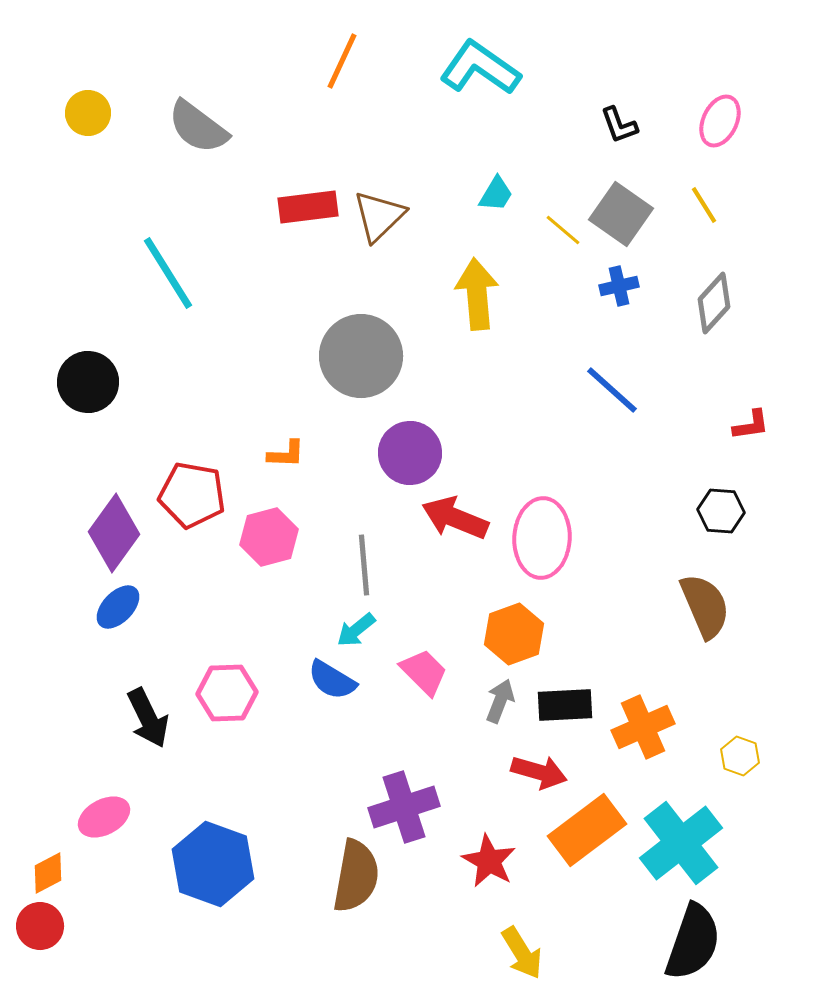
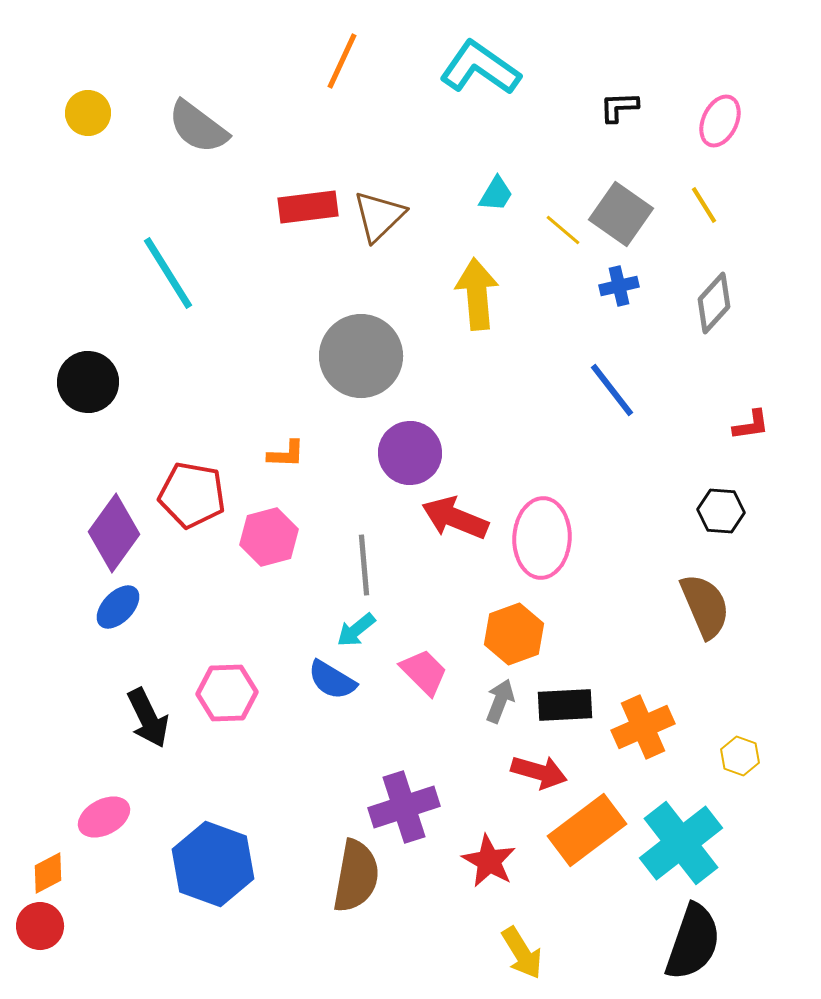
black L-shape at (619, 125): moved 18 px up; rotated 108 degrees clockwise
blue line at (612, 390): rotated 10 degrees clockwise
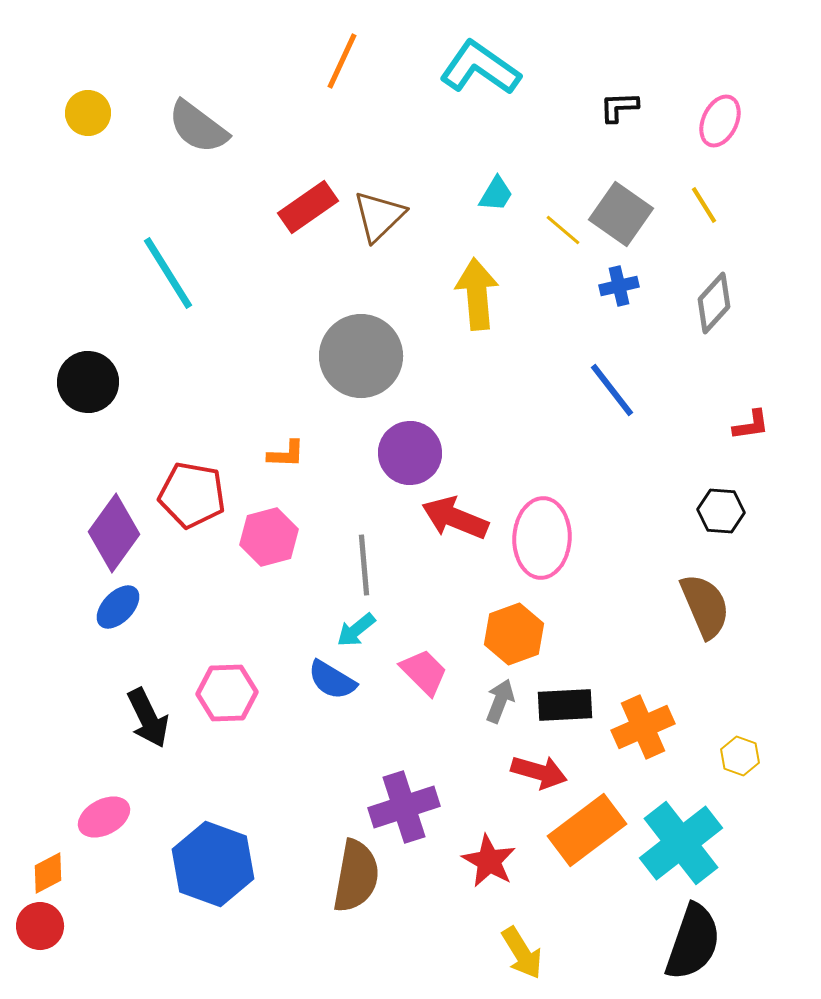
red rectangle at (308, 207): rotated 28 degrees counterclockwise
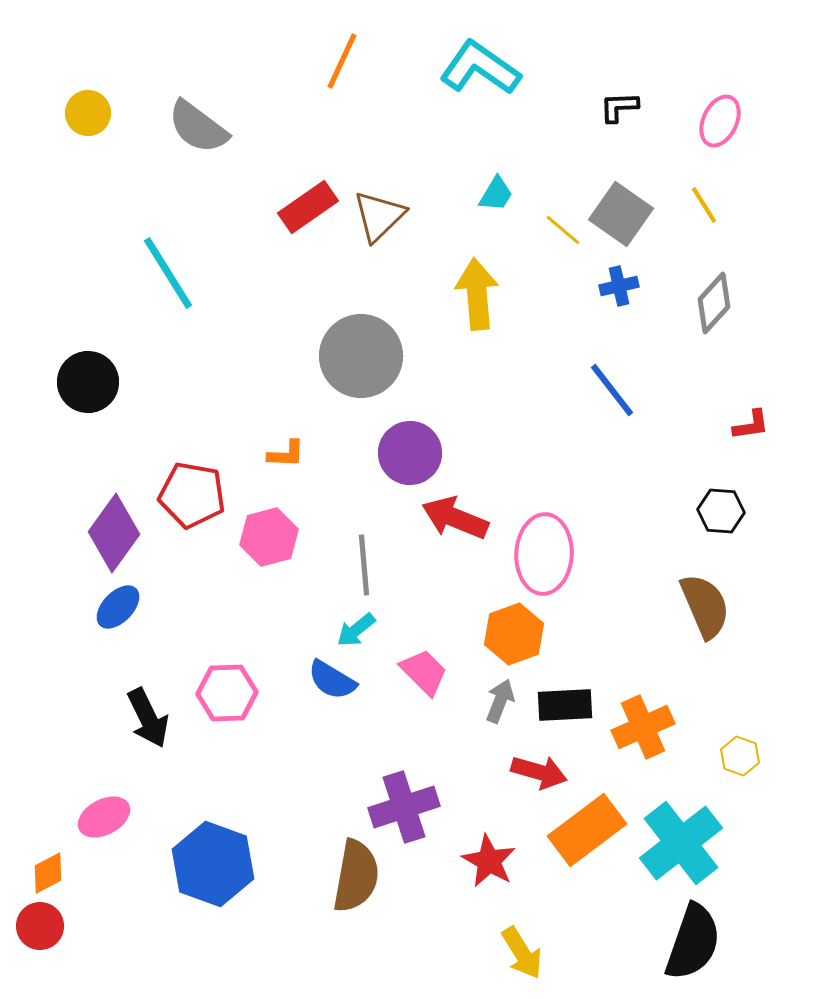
pink ellipse at (542, 538): moved 2 px right, 16 px down
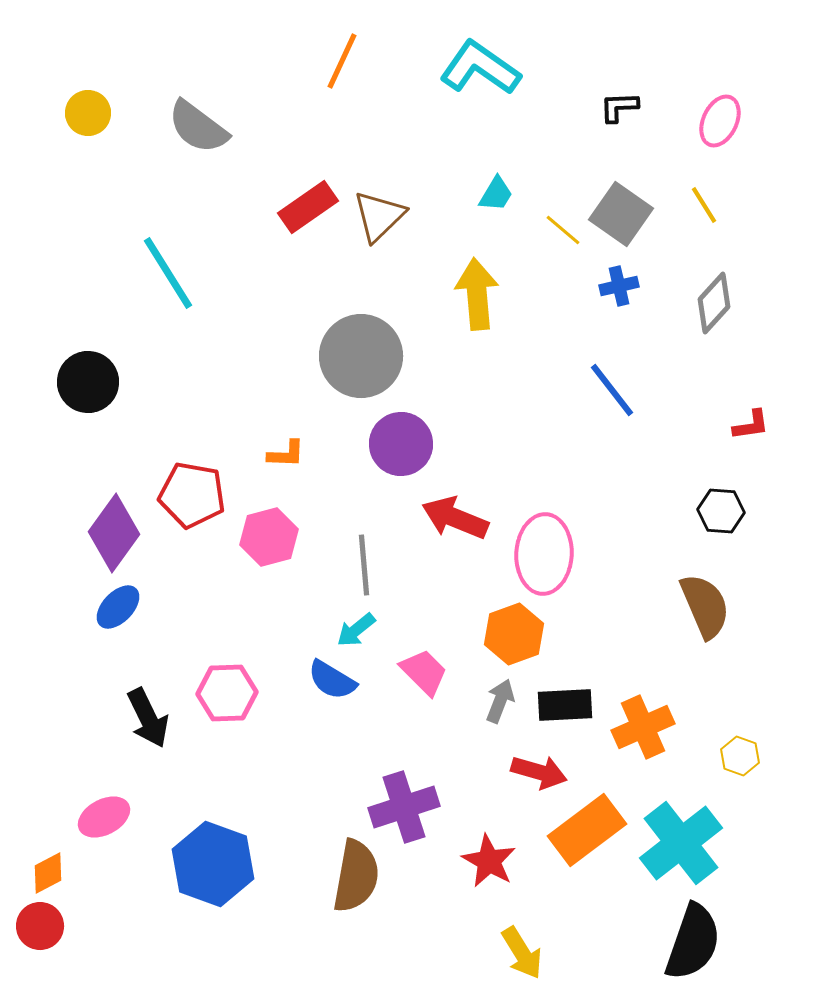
purple circle at (410, 453): moved 9 px left, 9 px up
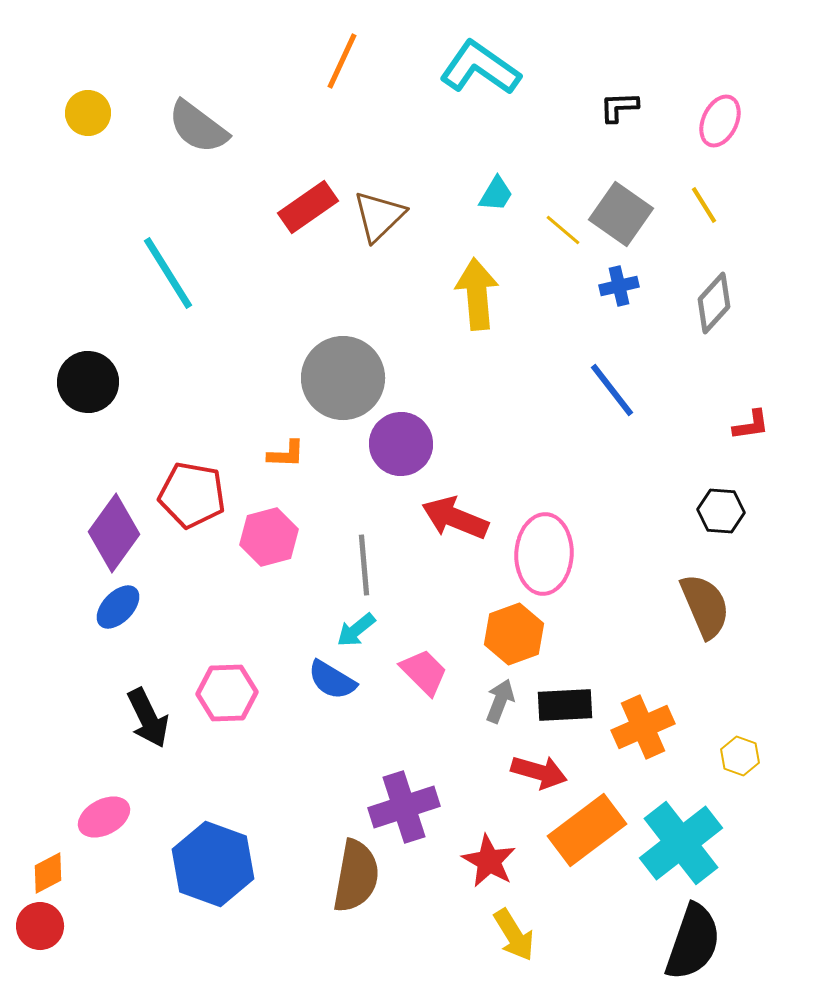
gray circle at (361, 356): moved 18 px left, 22 px down
yellow arrow at (522, 953): moved 8 px left, 18 px up
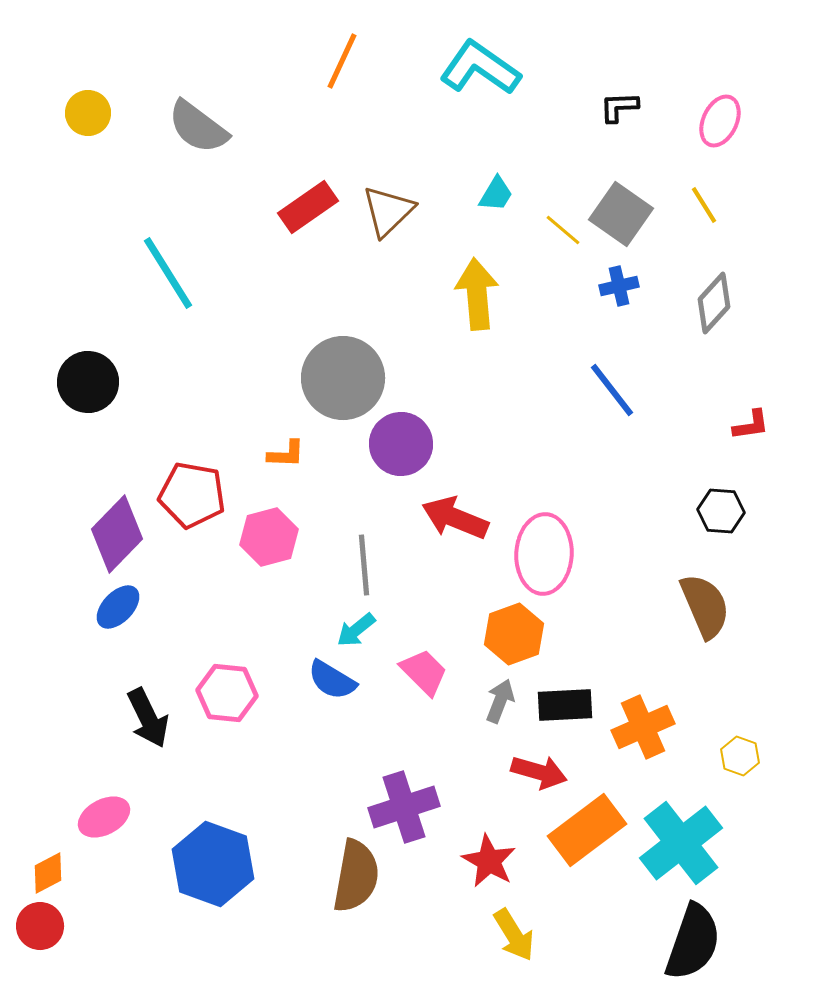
brown triangle at (379, 216): moved 9 px right, 5 px up
purple diamond at (114, 533): moved 3 px right, 1 px down; rotated 8 degrees clockwise
pink hexagon at (227, 693): rotated 8 degrees clockwise
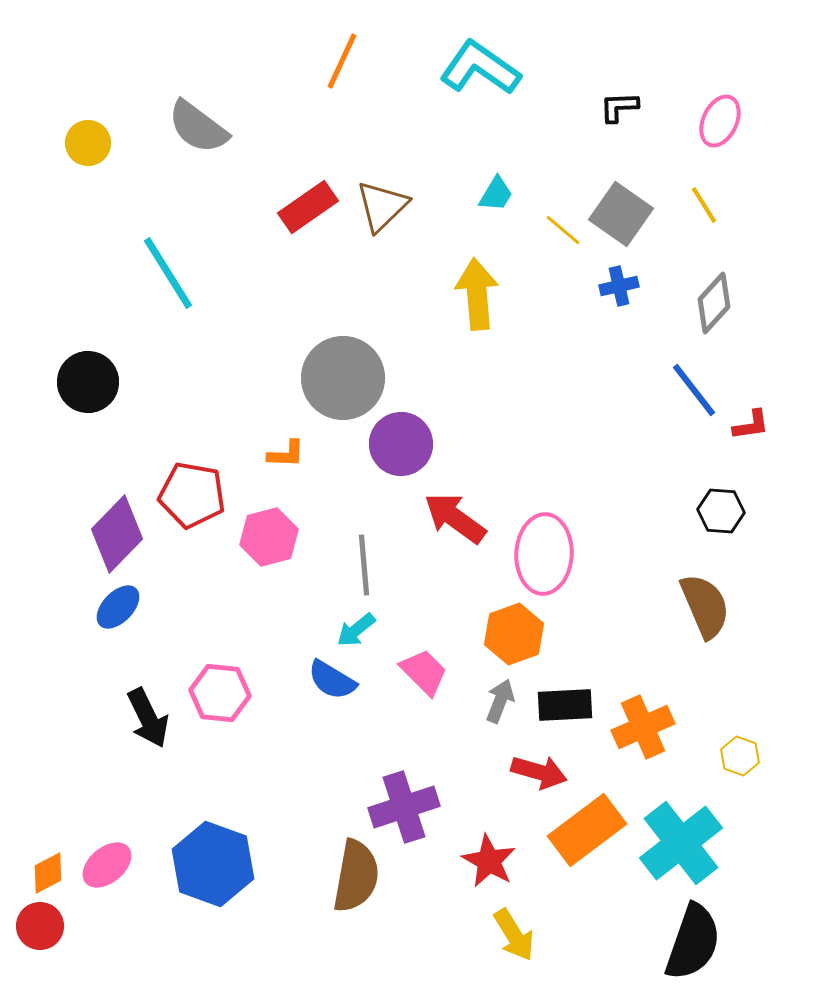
yellow circle at (88, 113): moved 30 px down
brown triangle at (388, 211): moved 6 px left, 5 px up
blue line at (612, 390): moved 82 px right
red arrow at (455, 518): rotated 14 degrees clockwise
pink hexagon at (227, 693): moved 7 px left
pink ellipse at (104, 817): moved 3 px right, 48 px down; rotated 12 degrees counterclockwise
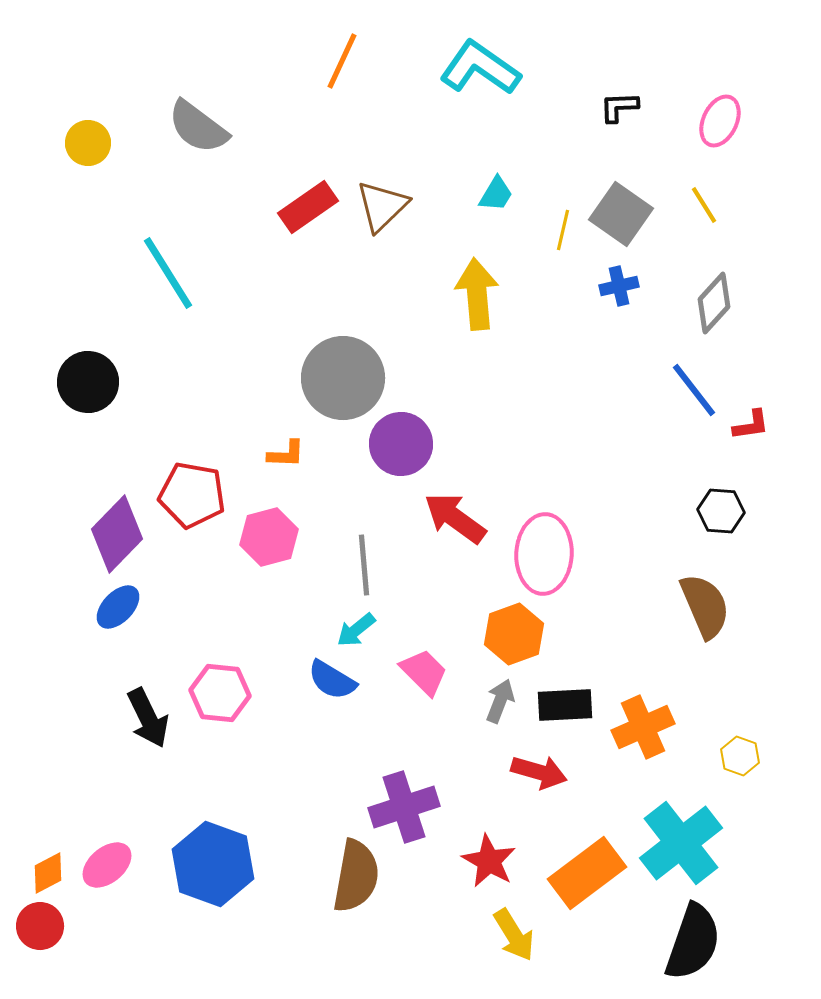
yellow line at (563, 230): rotated 63 degrees clockwise
orange rectangle at (587, 830): moved 43 px down
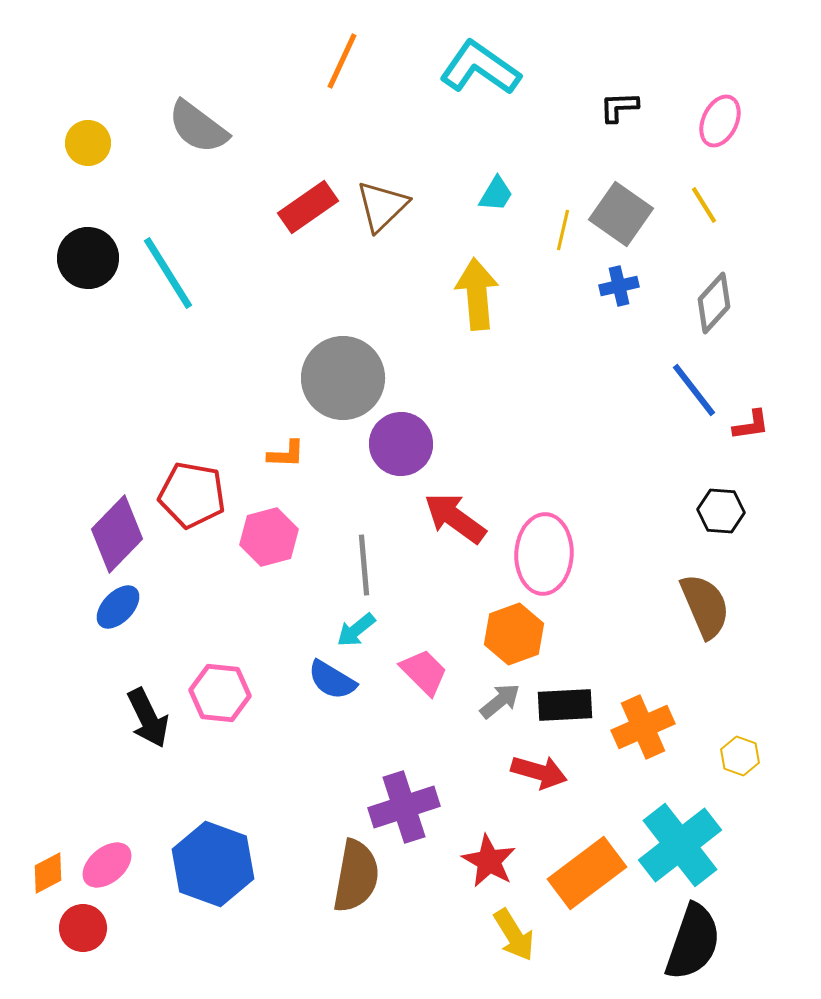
black circle at (88, 382): moved 124 px up
gray arrow at (500, 701): rotated 30 degrees clockwise
cyan cross at (681, 843): moved 1 px left, 2 px down
red circle at (40, 926): moved 43 px right, 2 px down
